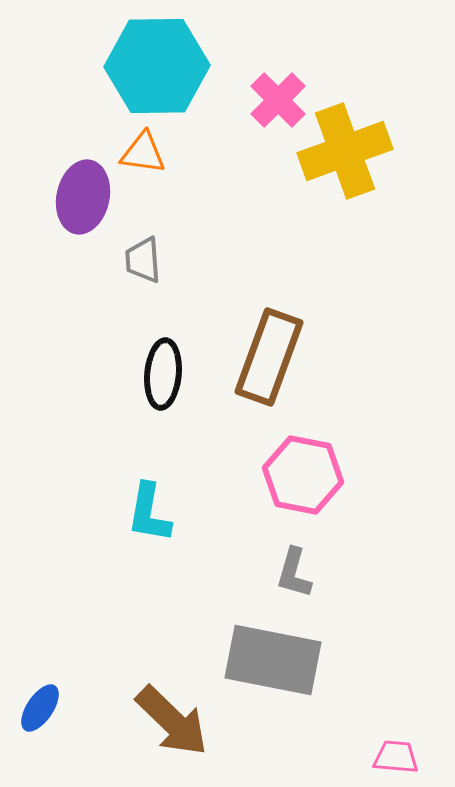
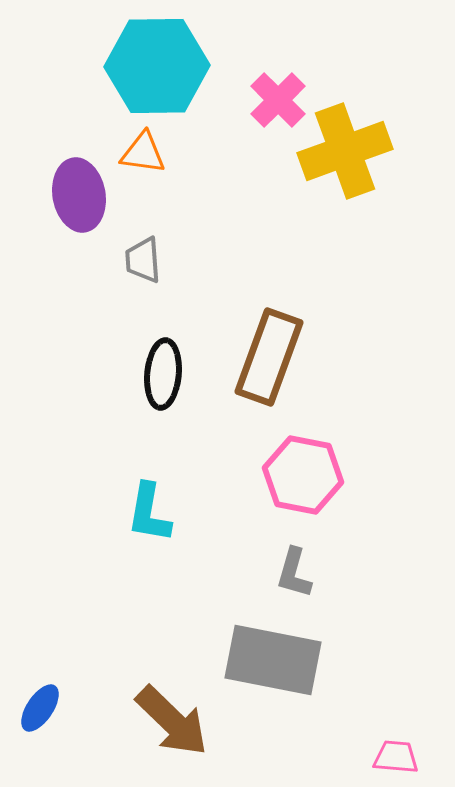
purple ellipse: moved 4 px left, 2 px up; rotated 22 degrees counterclockwise
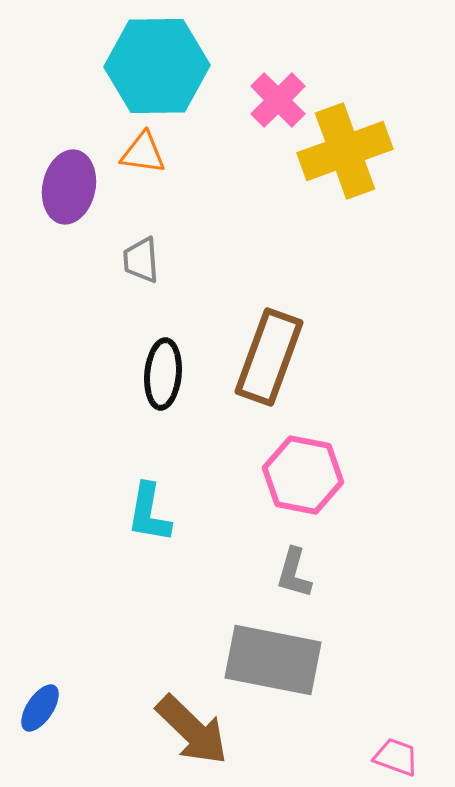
purple ellipse: moved 10 px left, 8 px up; rotated 22 degrees clockwise
gray trapezoid: moved 2 px left
brown arrow: moved 20 px right, 9 px down
pink trapezoid: rotated 15 degrees clockwise
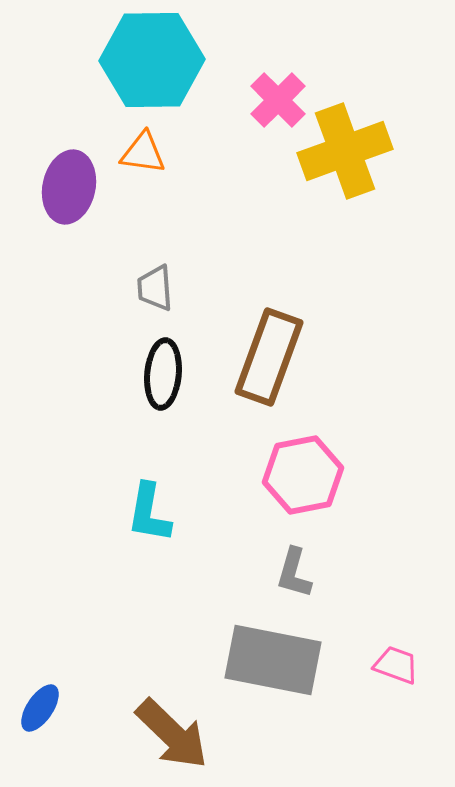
cyan hexagon: moved 5 px left, 6 px up
gray trapezoid: moved 14 px right, 28 px down
pink hexagon: rotated 22 degrees counterclockwise
brown arrow: moved 20 px left, 4 px down
pink trapezoid: moved 92 px up
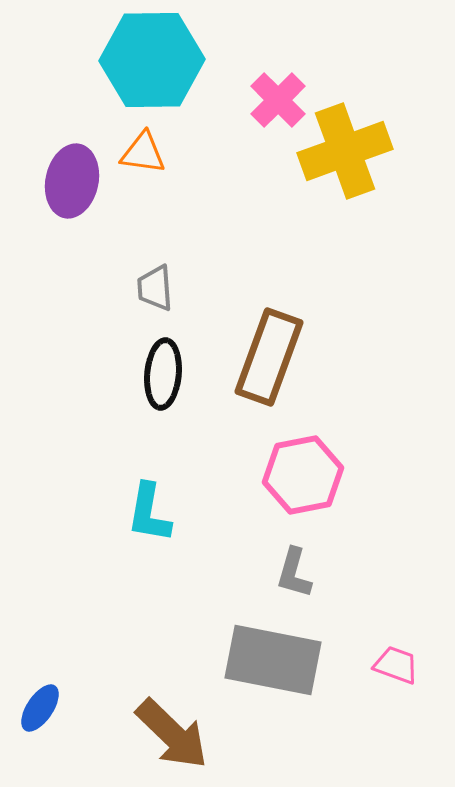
purple ellipse: moved 3 px right, 6 px up
